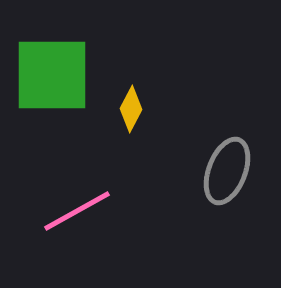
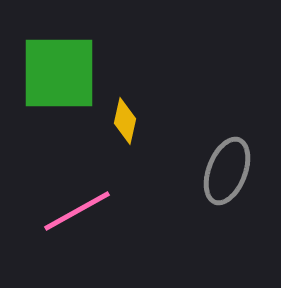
green square: moved 7 px right, 2 px up
yellow diamond: moved 6 px left, 12 px down; rotated 15 degrees counterclockwise
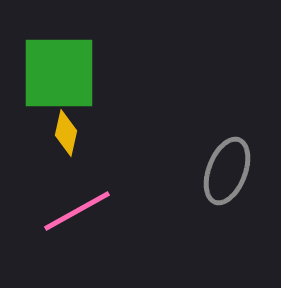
yellow diamond: moved 59 px left, 12 px down
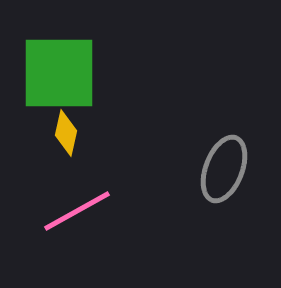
gray ellipse: moved 3 px left, 2 px up
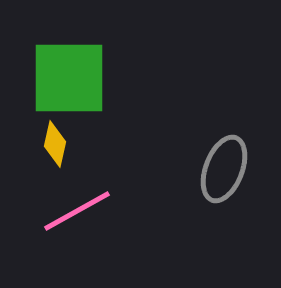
green square: moved 10 px right, 5 px down
yellow diamond: moved 11 px left, 11 px down
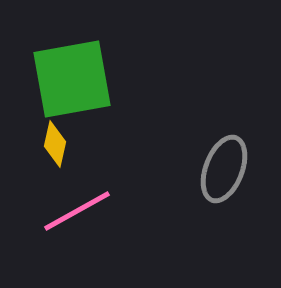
green square: moved 3 px right, 1 px down; rotated 10 degrees counterclockwise
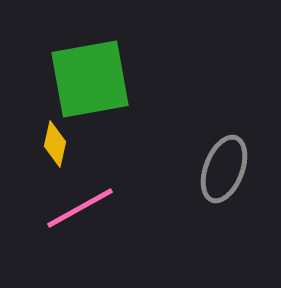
green square: moved 18 px right
pink line: moved 3 px right, 3 px up
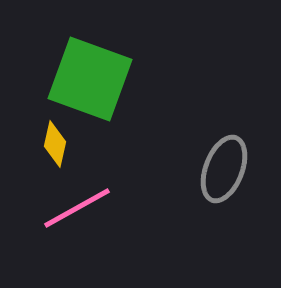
green square: rotated 30 degrees clockwise
pink line: moved 3 px left
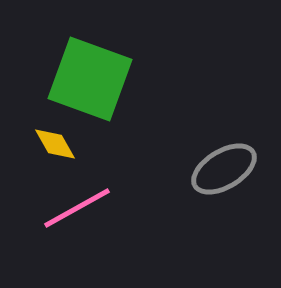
yellow diamond: rotated 42 degrees counterclockwise
gray ellipse: rotated 38 degrees clockwise
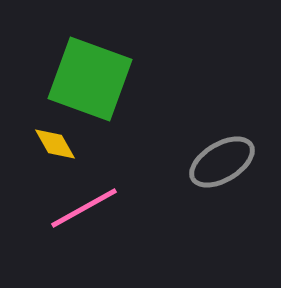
gray ellipse: moved 2 px left, 7 px up
pink line: moved 7 px right
